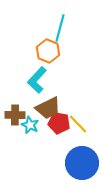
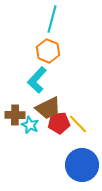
cyan line: moved 8 px left, 9 px up
red pentagon: rotated 15 degrees counterclockwise
blue circle: moved 2 px down
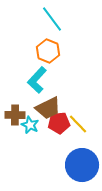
cyan line: rotated 52 degrees counterclockwise
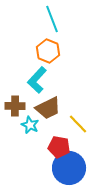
cyan line: rotated 16 degrees clockwise
brown cross: moved 9 px up
red pentagon: moved 24 px down; rotated 15 degrees clockwise
blue circle: moved 13 px left, 3 px down
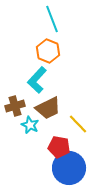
brown cross: rotated 18 degrees counterclockwise
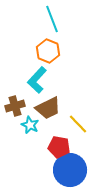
blue circle: moved 1 px right, 2 px down
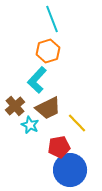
orange hexagon: rotated 20 degrees clockwise
brown cross: rotated 24 degrees counterclockwise
yellow line: moved 1 px left, 1 px up
red pentagon: rotated 20 degrees counterclockwise
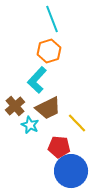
orange hexagon: moved 1 px right
red pentagon: rotated 15 degrees clockwise
blue circle: moved 1 px right, 1 px down
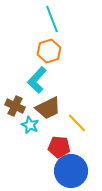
brown cross: rotated 24 degrees counterclockwise
